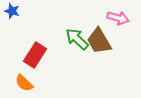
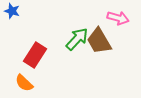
green arrow: rotated 90 degrees clockwise
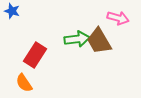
green arrow: rotated 40 degrees clockwise
orange semicircle: rotated 12 degrees clockwise
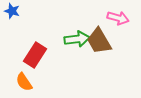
orange semicircle: moved 1 px up
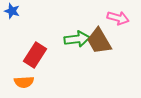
orange semicircle: rotated 60 degrees counterclockwise
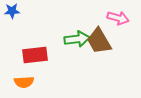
blue star: rotated 21 degrees counterclockwise
red rectangle: rotated 50 degrees clockwise
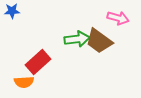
brown trapezoid: rotated 24 degrees counterclockwise
red rectangle: moved 3 px right, 7 px down; rotated 35 degrees counterclockwise
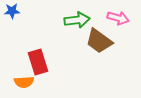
green arrow: moved 19 px up
red rectangle: rotated 65 degrees counterclockwise
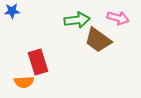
brown trapezoid: moved 1 px left, 1 px up
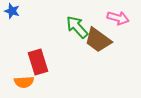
blue star: rotated 21 degrees clockwise
green arrow: moved 7 px down; rotated 125 degrees counterclockwise
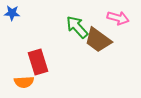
blue star: moved 2 px down; rotated 14 degrees counterclockwise
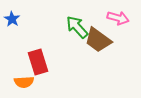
blue star: moved 6 px down; rotated 28 degrees clockwise
